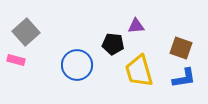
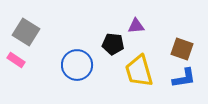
gray square: rotated 16 degrees counterclockwise
brown square: moved 1 px right, 1 px down
pink rectangle: rotated 18 degrees clockwise
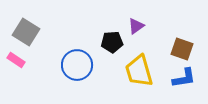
purple triangle: rotated 30 degrees counterclockwise
black pentagon: moved 1 px left, 2 px up; rotated 10 degrees counterclockwise
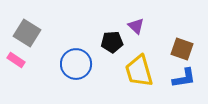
purple triangle: rotated 42 degrees counterclockwise
gray square: moved 1 px right, 1 px down
blue circle: moved 1 px left, 1 px up
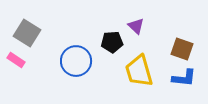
blue circle: moved 3 px up
blue L-shape: rotated 15 degrees clockwise
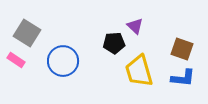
purple triangle: moved 1 px left
black pentagon: moved 2 px right, 1 px down
blue circle: moved 13 px left
blue L-shape: moved 1 px left
